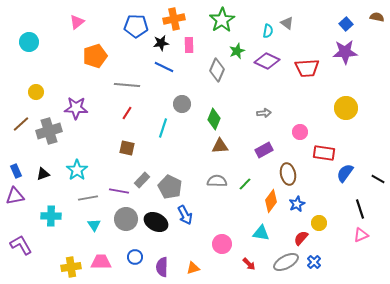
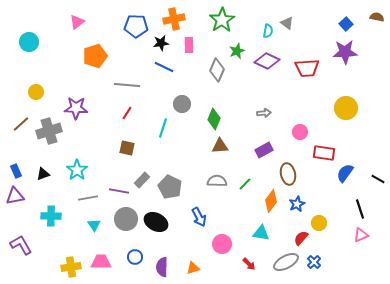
blue arrow at (185, 215): moved 14 px right, 2 px down
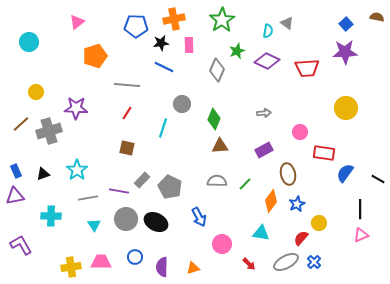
black line at (360, 209): rotated 18 degrees clockwise
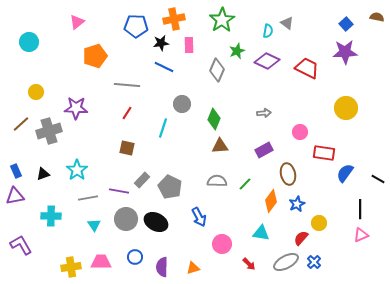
red trapezoid at (307, 68): rotated 150 degrees counterclockwise
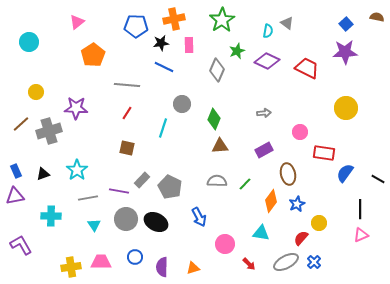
orange pentagon at (95, 56): moved 2 px left, 1 px up; rotated 15 degrees counterclockwise
pink circle at (222, 244): moved 3 px right
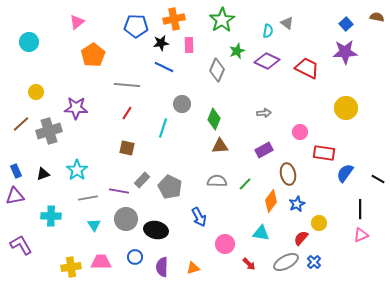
black ellipse at (156, 222): moved 8 px down; rotated 15 degrees counterclockwise
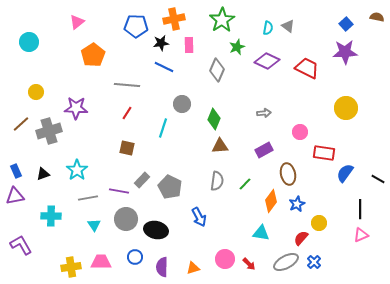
gray triangle at (287, 23): moved 1 px right, 3 px down
cyan semicircle at (268, 31): moved 3 px up
green star at (237, 51): moved 4 px up
gray semicircle at (217, 181): rotated 96 degrees clockwise
pink circle at (225, 244): moved 15 px down
